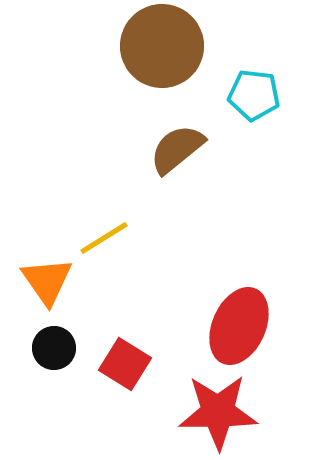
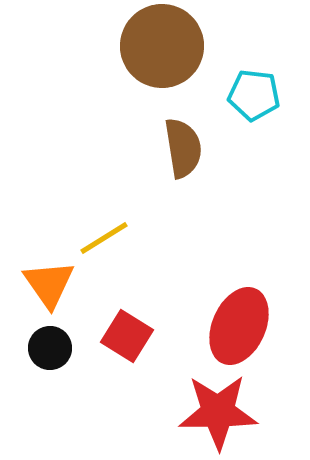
brown semicircle: moved 6 px right, 1 px up; rotated 120 degrees clockwise
orange triangle: moved 2 px right, 3 px down
black circle: moved 4 px left
red square: moved 2 px right, 28 px up
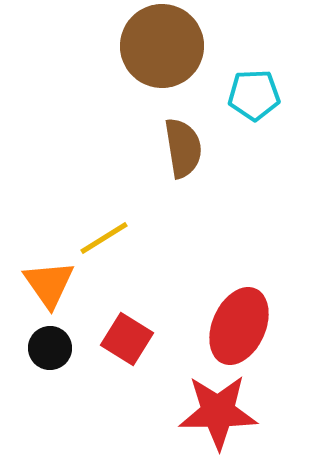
cyan pentagon: rotated 9 degrees counterclockwise
red square: moved 3 px down
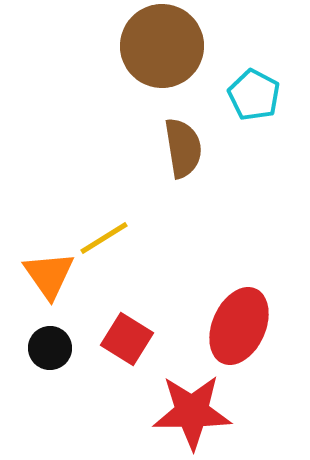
cyan pentagon: rotated 30 degrees clockwise
orange triangle: moved 9 px up
red star: moved 26 px left
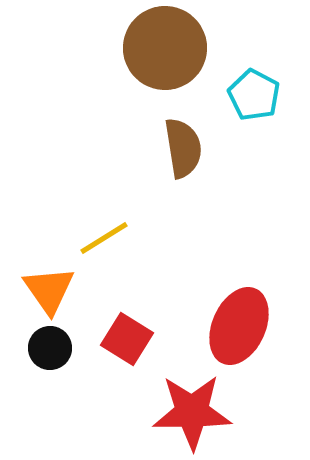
brown circle: moved 3 px right, 2 px down
orange triangle: moved 15 px down
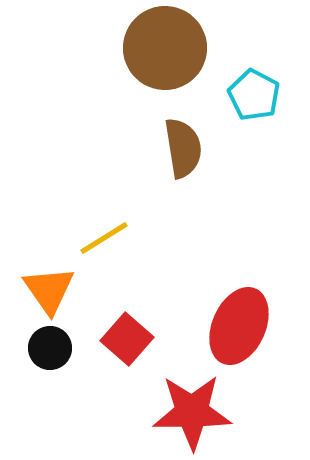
red square: rotated 9 degrees clockwise
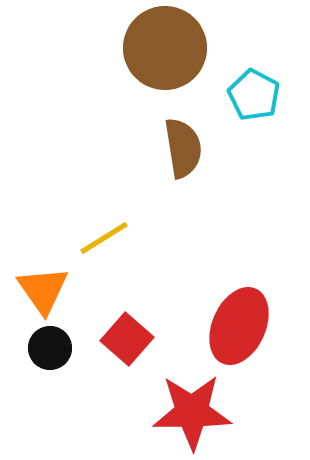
orange triangle: moved 6 px left
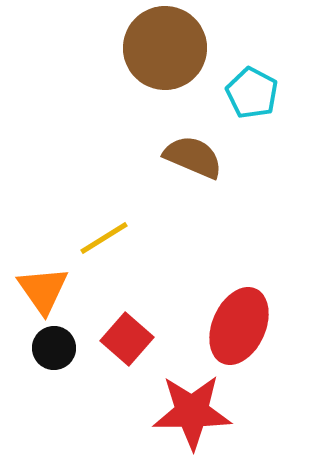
cyan pentagon: moved 2 px left, 2 px up
brown semicircle: moved 10 px right, 9 px down; rotated 58 degrees counterclockwise
black circle: moved 4 px right
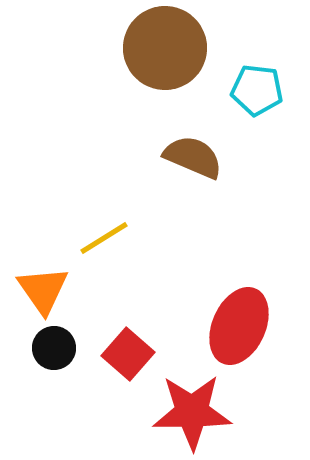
cyan pentagon: moved 5 px right, 3 px up; rotated 21 degrees counterclockwise
red square: moved 1 px right, 15 px down
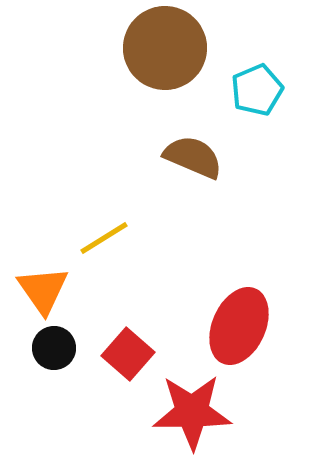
cyan pentagon: rotated 30 degrees counterclockwise
